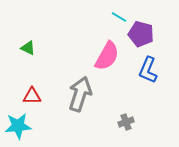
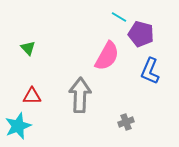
green triangle: rotated 21 degrees clockwise
blue L-shape: moved 2 px right, 1 px down
gray arrow: moved 1 px down; rotated 16 degrees counterclockwise
cyan star: rotated 16 degrees counterclockwise
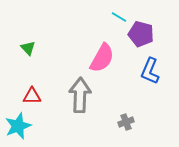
pink semicircle: moved 5 px left, 2 px down
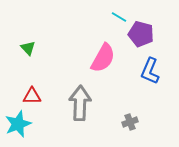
pink semicircle: moved 1 px right
gray arrow: moved 8 px down
gray cross: moved 4 px right
cyan star: moved 2 px up
